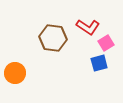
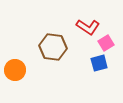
brown hexagon: moved 9 px down
orange circle: moved 3 px up
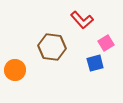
red L-shape: moved 6 px left, 7 px up; rotated 15 degrees clockwise
brown hexagon: moved 1 px left
blue square: moved 4 px left
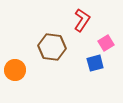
red L-shape: rotated 105 degrees counterclockwise
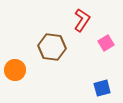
blue square: moved 7 px right, 25 px down
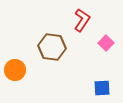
pink square: rotated 14 degrees counterclockwise
blue square: rotated 12 degrees clockwise
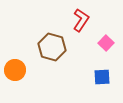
red L-shape: moved 1 px left
brown hexagon: rotated 8 degrees clockwise
blue square: moved 11 px up
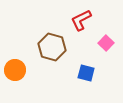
red L-shape: rotated 150 degrees counterclockwise
blue square: moved 16 px left, 4 px up; rotated 18 degrees clockwise
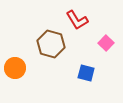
red L-shape: moved 4 px left; rotated 95 degrees counterclockwise
brown hexagon: moved 1 px left, 3 px up
orange circle: moved 2 px up
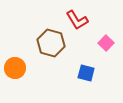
brown hexagon: moved 1 px up
